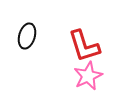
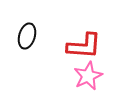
red L-shape: rotated 69 degrees counterclockwise
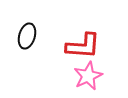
red L-shape: moved 1 px left
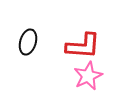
black ellipse: moved 1 px right, 6 px down
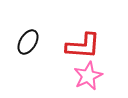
black ellipse: rotated 15 degrees clockwise
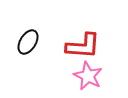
pink star: rotated 20 degrees counterclockwise
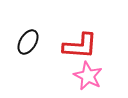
red L-shape: moved 3 px left
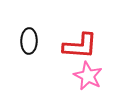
black ellipse: moved 1 px right, 1 px up; rotated 30 degrees counterclockwise
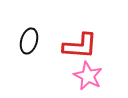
black ellipse: rotated 15 degrees clockwise
